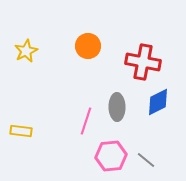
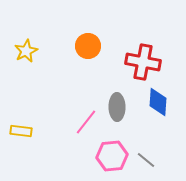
blue diamond: rotated 60 degrees counterclockwise
pink line: moved 1 px down; rotated 20 degrees clockwise
pink hexagon: moved 1 px right
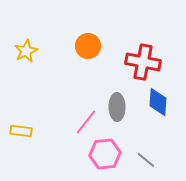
pink hexagon: moved 7 px left, 2 px up
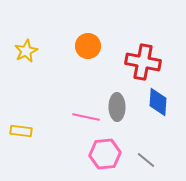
pink line: moved 5 px up; rotated 64 degrees clockwise
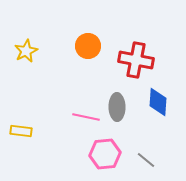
red cross: moved 7 px left, 2 px up
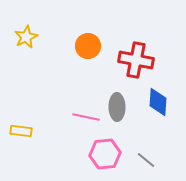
yellow star: moved 14 px up
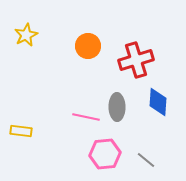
yellow star: moved 2 px up
red cross: rotated 28 degrees counterclockwise
